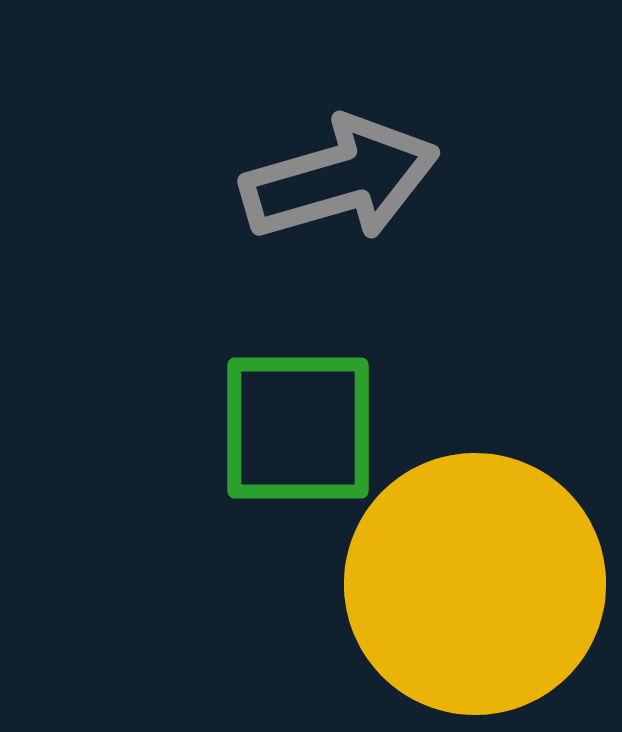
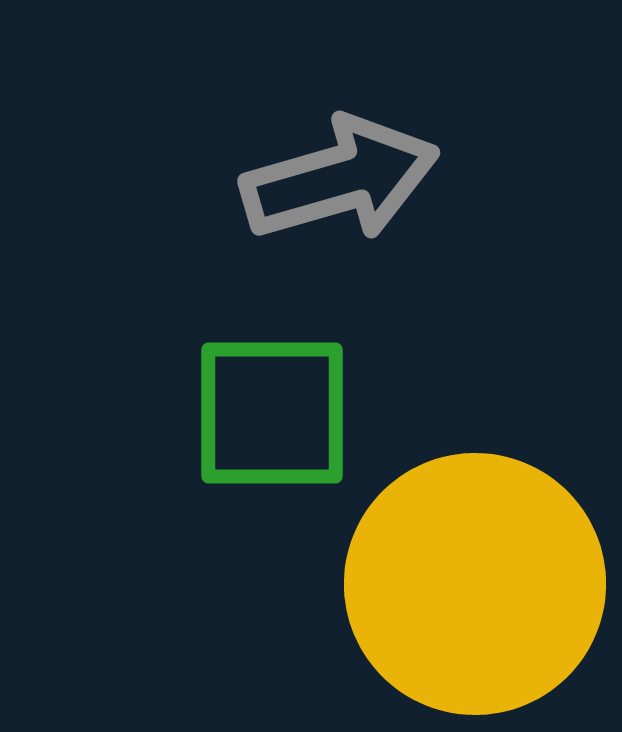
green square: moved 26 px left, 15 px up
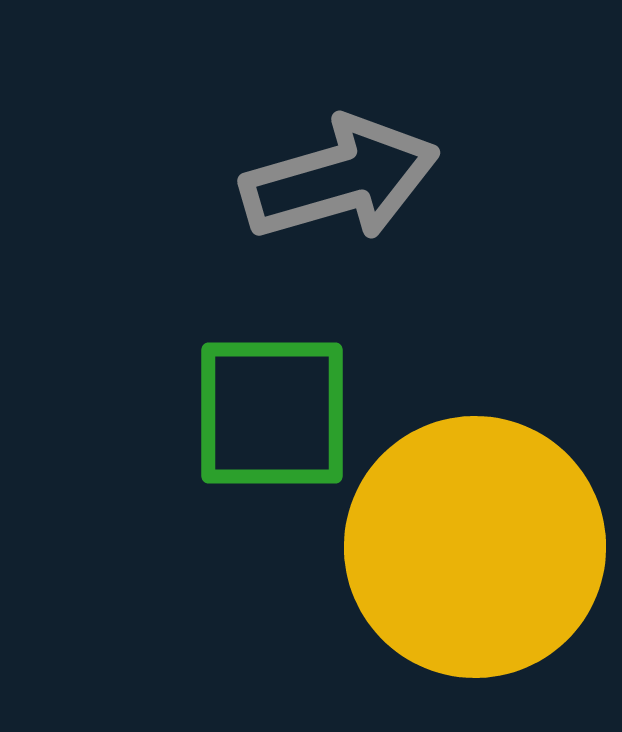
yellow circle: moved 37 px up
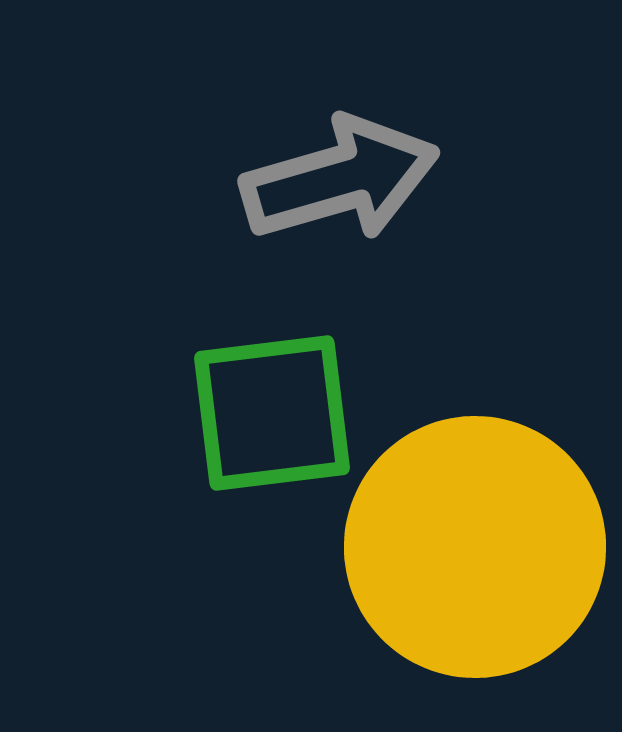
green square: rotated 7 degrees counterclockwise
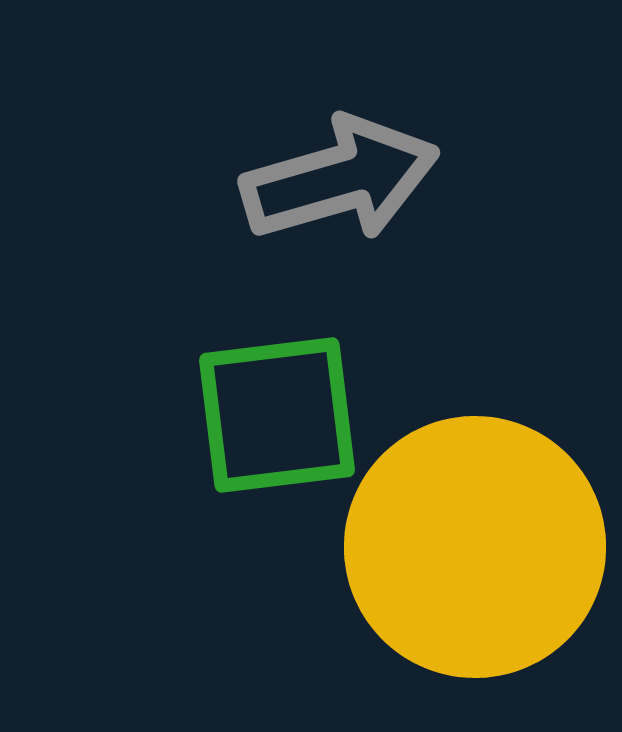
green square: moved 5 px right, 2 px down
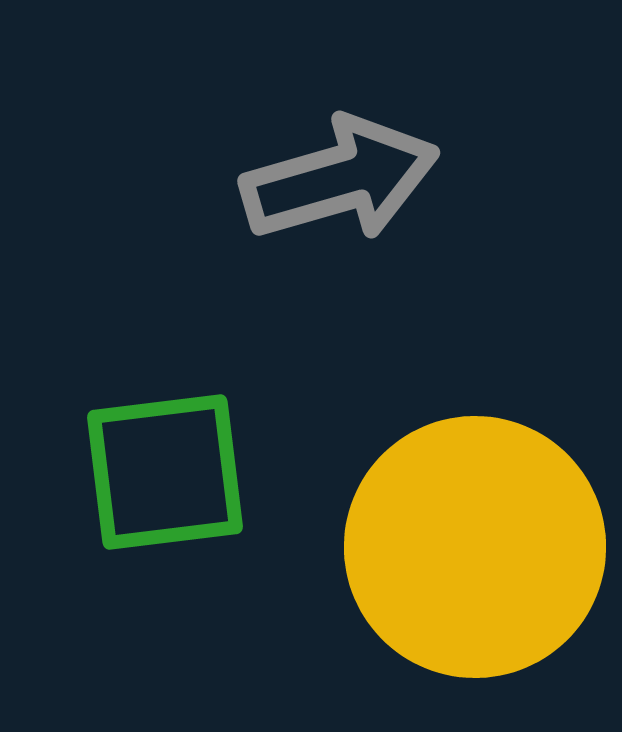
green square: moved 112 px left, 57 px down
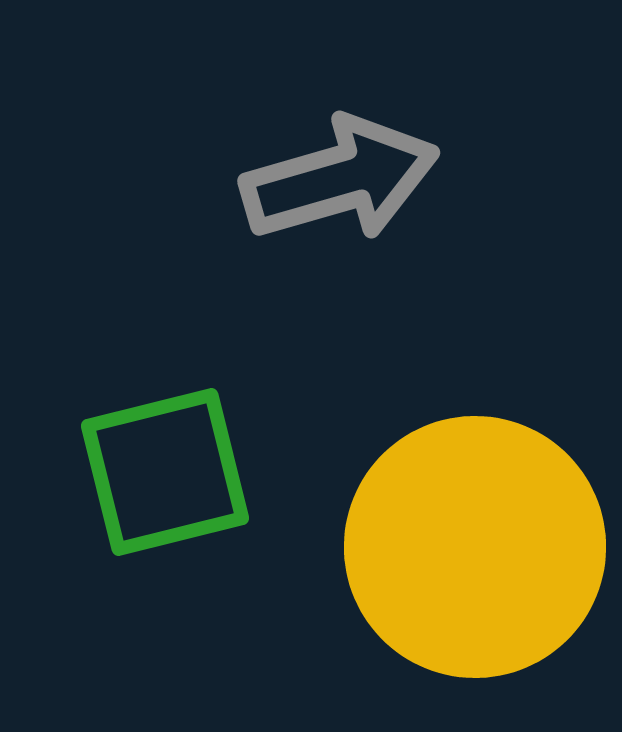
green square: rotated 7 degrees counterclockwise
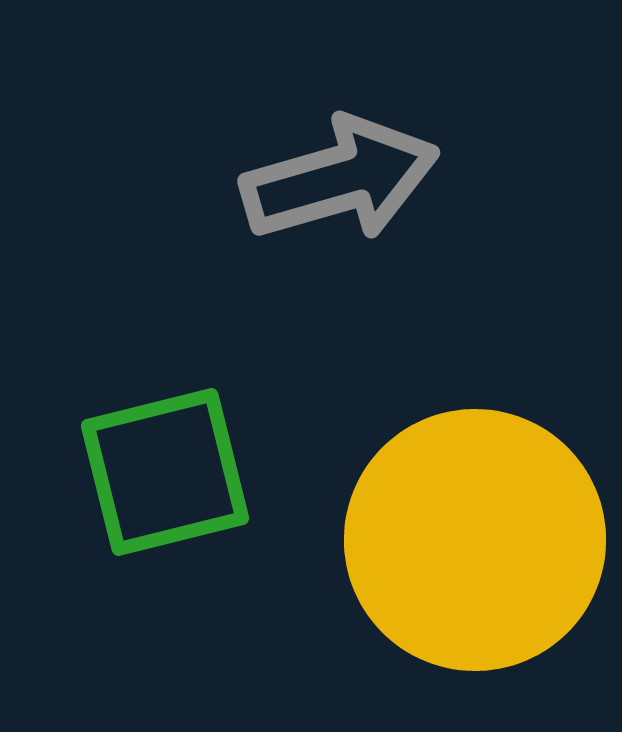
yellow circle: moved 7 px up
